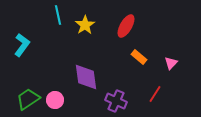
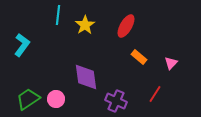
cyan line: rotated 18 degrees clockwise
pink circle: moved 1 px right, 1 px up
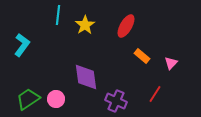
orange rectangle: moved 3 px right, 1 px up
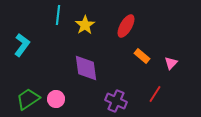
purple diamond: moved 9 px up
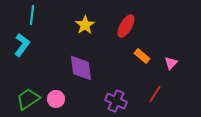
cyan line: moved 26 px left
purple diamond: moved 5 px left
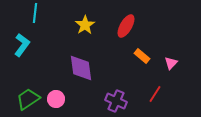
cyan line: moved 3 px right, 2 px up
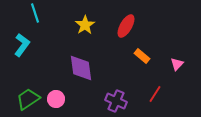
cyan line: rotated 24 degrees counterclockwise
pink triangle: moved 6 px right, 1 px down
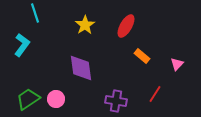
purple cross: rotated 15 degrees counterclockwise
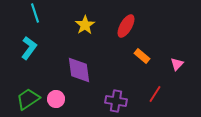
cyan L-shape: moved 7 px right, 3 px down
purple diamond: moved 2 px left, 2 px down
